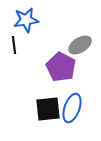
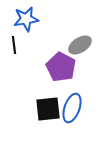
blue star: moved 1 px up
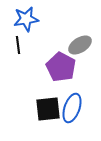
black line: moved 4 px right
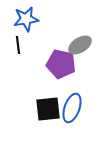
purple pentagon: moved 3 px up; rotated 16 degrees counterclockwise
